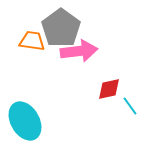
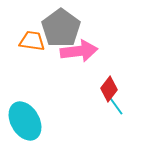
red diamond: rotated 40 degrees counterclockwise
cyan line: moved 14 px left
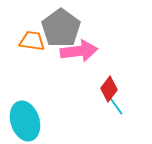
cyan ellipse: rotated 12 degrees clockwise
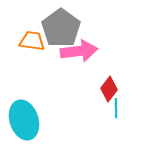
cyan line: moved 2 px down; rotated 36 degrees clockwise
cyan ellipse: moved 1 px left, 1 px up
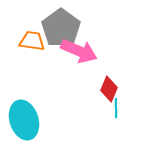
pink arrow: rotated 30 degrees clockwise
red diamond: rotated 15 degrees counterclockwise
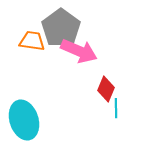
red diamond: moved 3 px left
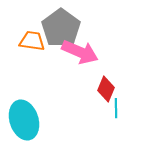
pink arrow: moved 1 px right, 1 px down
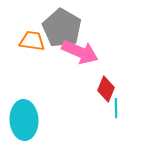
gray pentagon: moved 1 px right; rotated 6 degrees counterclockwise
cyan ellipse: rotated 15 degrees clockwise
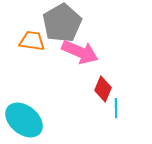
gray pentagon: moved 5 px up; rotated 12 degrees clockwise
red diamond: moved 3 px left
cyan ellipse: rotated 48 degrees counterclockwise
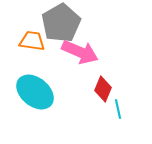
gray pentagon: moved 1 px left
cyan line: moved 2 px right, 1 px down; rotated 12 degrees counterclockwise
cyan ellipse: moved 11 px right, 28 px up
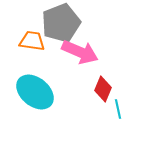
gray pentagon: rotated 9 degrees clockwise
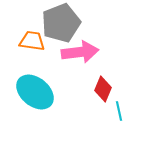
pink arrow: rotated 30 degrees counterclockwise
cyan line: moved 1 px right, 2 px down
